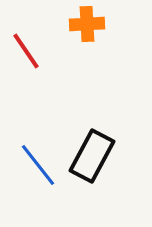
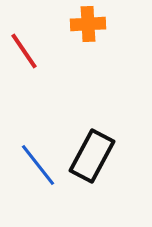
orange cross: moved 1 px right
red line: moved 2 px left
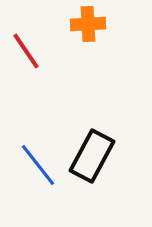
red line: moved 2 px right
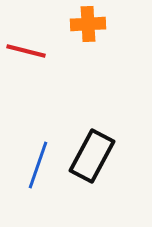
red line: rotated 42 degrees counterclockwise
blue line: rotated 57 degrees clockwise
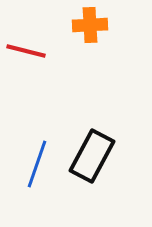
orange cross: moved 2 px right, 1 px down
blue line: moved 1 px left, 1 px up
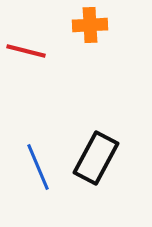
black rectangle: moved 4 px right, 2 px down
blue line: moved 1 px right, 3 px down; rotated 42 degrees counterclockwise
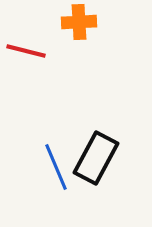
orange cross: moved 11 px left, 3 px up
blue line: moved 18 px right
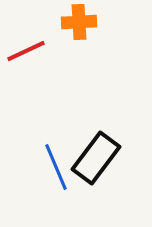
red line: rotated 39 degrees counterclockwise
black rectangle: rotated 9 degrees clockwise
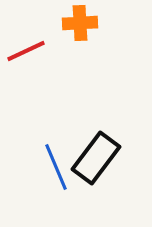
orange cross: moved 1 px right, 1 px down
